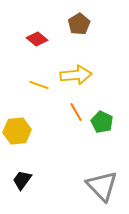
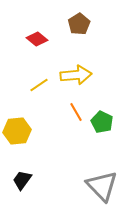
yellow line: rotated 54 degrees counterclockwise
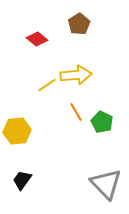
yellow line: moved 8 px right
gray triangle: moved 4 px right, 2 px up
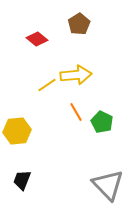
black trapezoid: rotated 15 degrees counterclockwise
gray triangle: moved 2 px right, 1 px down
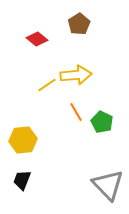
yellow hexagon: moved 6 px right, 9 px down
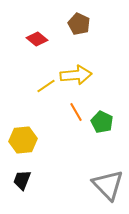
brown pentagon: rotated 15 degrees counterclockwise
yellow line: moved 1 px left, 1 px down
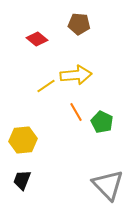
brown pentagon: rotated 20 degrees counterclockwise
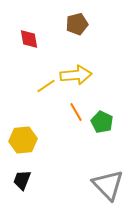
brown pentagon: moved 2 px left; rotated 20 degrees counterclockwise
red diamond: moved 8 px left; rotated 40 degrees clockwise
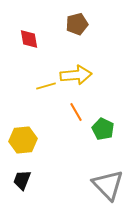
yellow line: rotated 18 degrees clockwise
green pentagon: moved 1 px right, 7 px down
